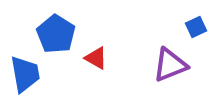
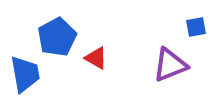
blue square: rotated 15 degrees clockwise
blue pentagon: moved 1 px right, 3 px down; rotated 12 degrees clockwise
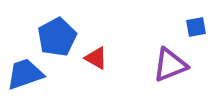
blue trapezoid: rotated 99 degrees counterclockwise
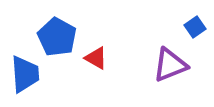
blue square: moved 1 px left; rotated 25 degrees counterclockwise
blue pentagon: rotated 15 degrees counterclockwise
blue trapezoid: rotated 105 degrees clockwise
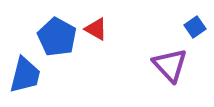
red triangle: moved 29 px up
purple triangle: rotated 51 degrees counterclockwise
blue trapezoid: moved 1 px down; rotated 18 degrees clockwise
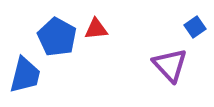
red triangle: rotated 35 degrees counterclockwise
